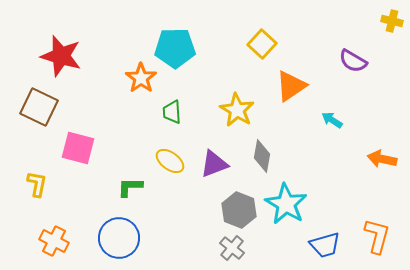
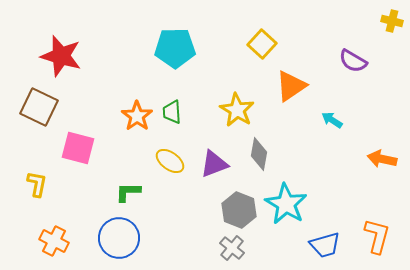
orange star: moved 4 px left, 38 px down
gray diamond: moved 3 px left, 2 px up
green L-shape: moved 2 px left, 5 px down
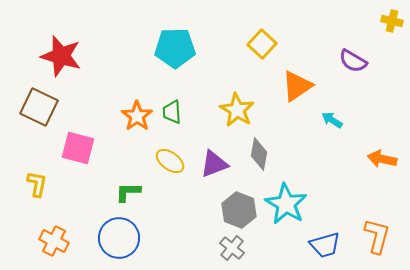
orange triangle: moved 6 px right
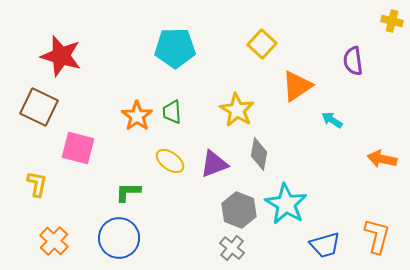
purple semicircle: rotated 52 degrees clockwise
orange cross: rotated 16 degrees clockwise
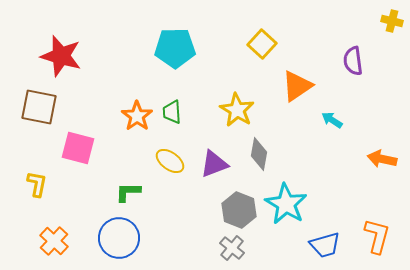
brown square: rotated 15 degrees counterclockwise
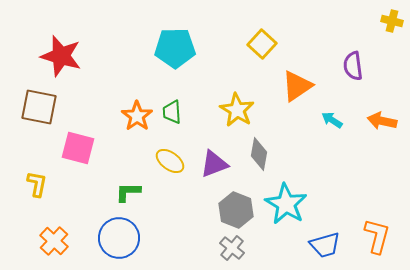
purple semicircle: moved 5 px down
orange arrow: moved 38 px up
gray hexagon: moved 3 px left
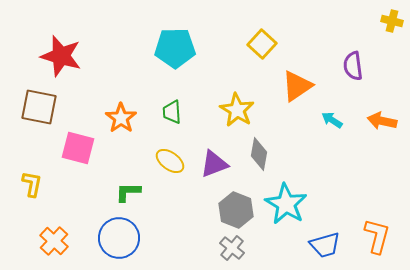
orange star: moved 16 px left, 2 px down
yellow L-shape: moved 5 px left
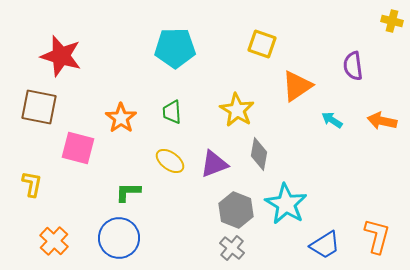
yellow square: rotated 24 degrees counterclockwise
blue trapezoid: rotated 16 degrees counterclockwise
